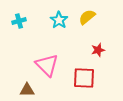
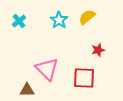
cyan cross: rotated 24 degrees counterclockwise
pink triangle: moved 4 px down
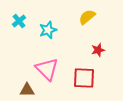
cyan star: moved 11 px left, 10 px down; rotated 18 degrees clockwise
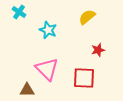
cyan cross: moved 9 px up; rotated 16 degrees counterclockwise
cyan star: rotated 30 degrees counterclockwise
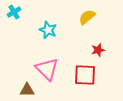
cyan cross: moved 5 px left; rotated 24 degrees clockwise
red square: moved 1 px right, 3 px up
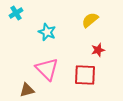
cyan cross: moved 2 px right, 1 px down
yellow semicircle: moved 3 px right, 3 px down
cyan star: moved 1 px left, 2 px down
brown triangle: rotated 14 degrees counterclockwise
